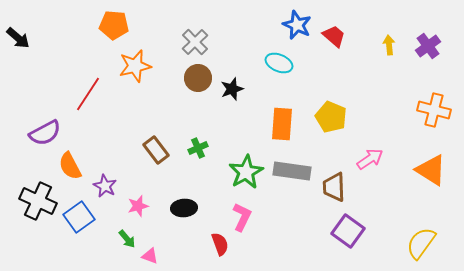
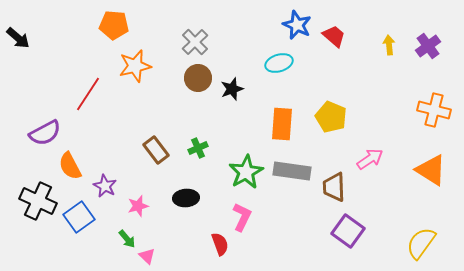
cyan ellipse: rotated 40 degrees counterclockwise
black ellipse: moved 2 px right, 10 px up
pink triangle: moved 3 px left; rotated 24 degrees clockwise
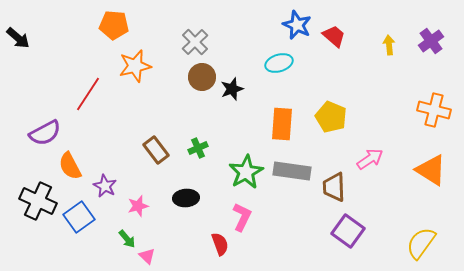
purple cross: moved 3 px right, 5 px up
brown circle: moved 4 px right, 1 px up
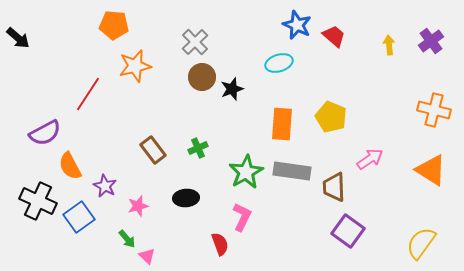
brown rectangle: moved 3 px left
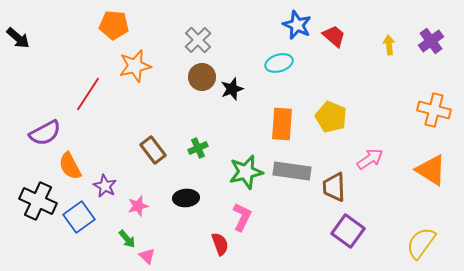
gray cross: moved 3 px right, 2 px up
green star: rotated 16 degrees clockwise
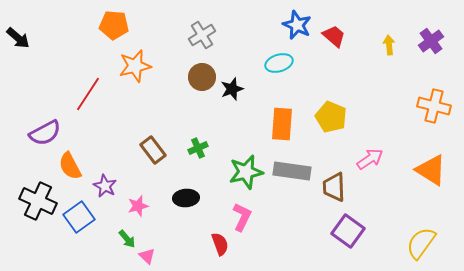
gray cross: moved 4 px right, 5 px up; rotated 12 degrees clockwise
orange cross: moved 4 px up
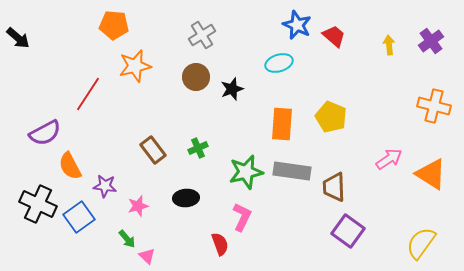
brown circle: moved 6 px left
pink arrow: moved 19 px right
orange triangle: moved 4 px down
purple star: rotated 20 degrees counterclockwise
black cross: moved 3 px down
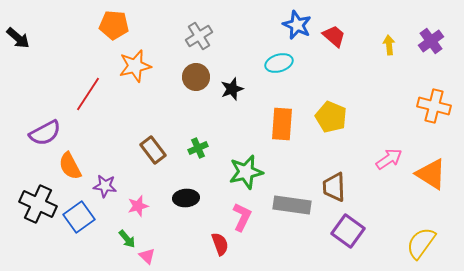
gray cross: moved 3 px left, 1 px down
gray rectangle: moved 34 px down
